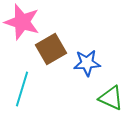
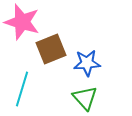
brown square: rotated 8 degrees clockwise
green triangle: moved 26 px left; rotated 24 degrees clockwise
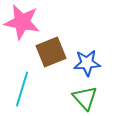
pink star: rotated 6 degrees counterclockwise
brown square: moved 3 px down
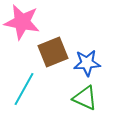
brown square: moved 2 px right
cyan line: moved 2 px right; rotated 12 degrees clockwise
green triangle: rotated 24 degrees counterclockwise
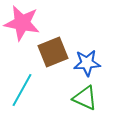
pink star: moved 1 px down
cyan line: moved 2 px left, 1 px down
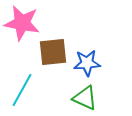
brown square: rotated 16 degrees clockwise
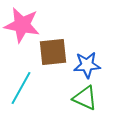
pink star: moved 2 px down
blue star: moved 2 px down
cyan line: moved 1 px left, 2 px up
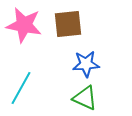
pink star: moved 2 px right
brown square: moved 15 px right, 28 px up
blue star: moved 1 px left, 1 px up
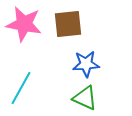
pink star: moved 1 px up
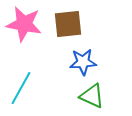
blue star: moved 3 px left, 2 px up
green triangle: moved 7 px right, 2 px up
